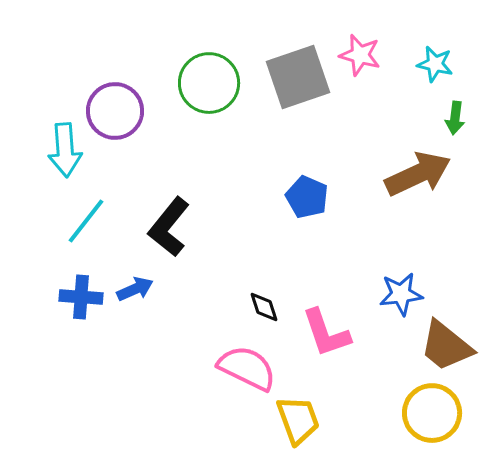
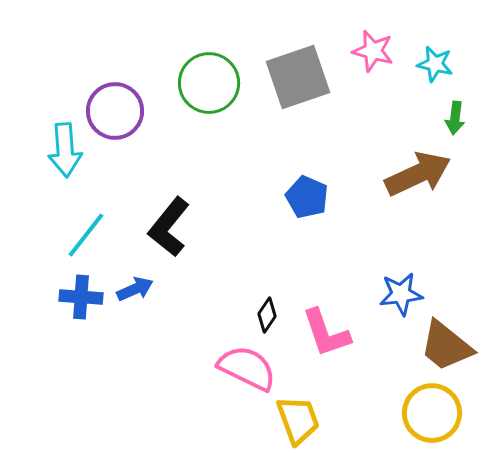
pink star: moved 13 px right, 4 px up
cyan line: moved 14 px down
black diamond: moved 3 px right, 8 px down; rotated 52 degrees clockwise
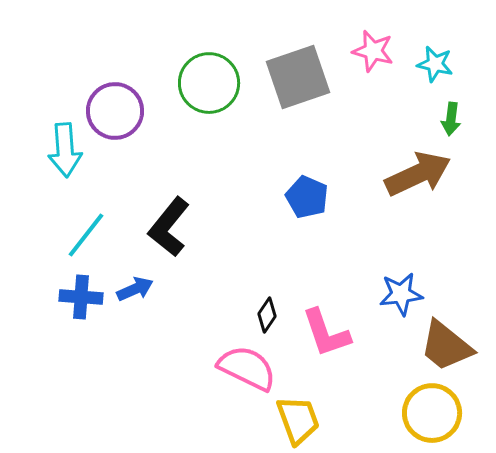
green arrow: moved 4 px left, 1 px down
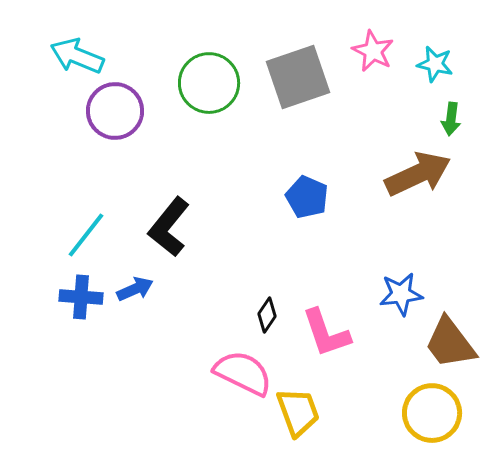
pink star: rotated 12 degrees clockwise
cyan arrow: moved 12 px right, 94 px up; rotated 116 degrees clockwise
brown trapezoid: moved 4 px right, 3 px up; rotated 14 degrees clockwise
pink semicircle: moved 4 px left, 5 px down
yellow trapezoid: moved 8 px up
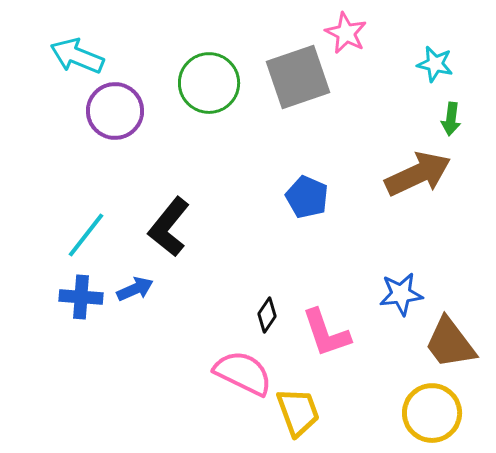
pink star: moved 27 px left, 18 px up
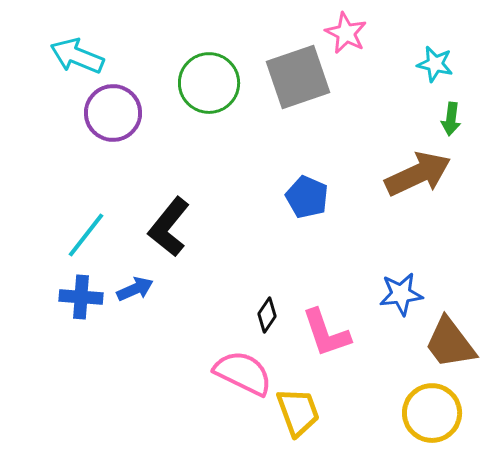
purple circle: moved 2 px left, 2 px down
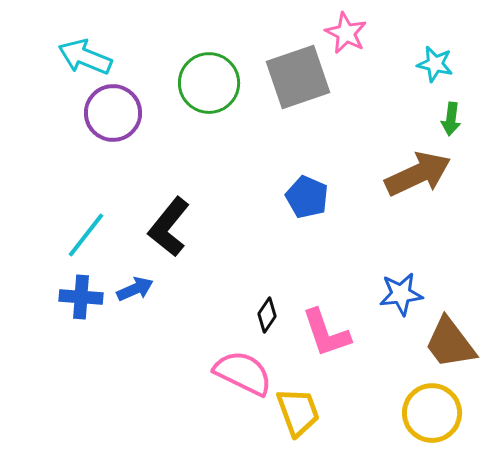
cyan arrow: moved 8 px right, 1 px down
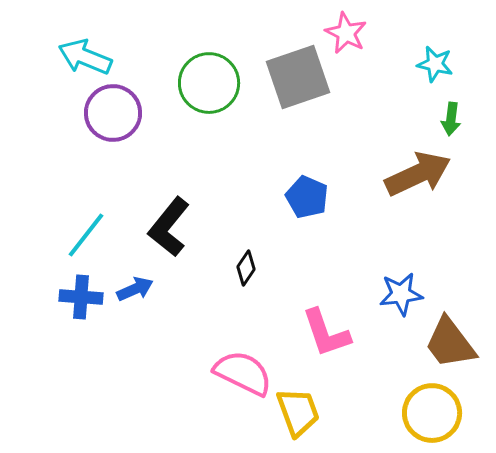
black diamond: moved 21 px left, 47 px up
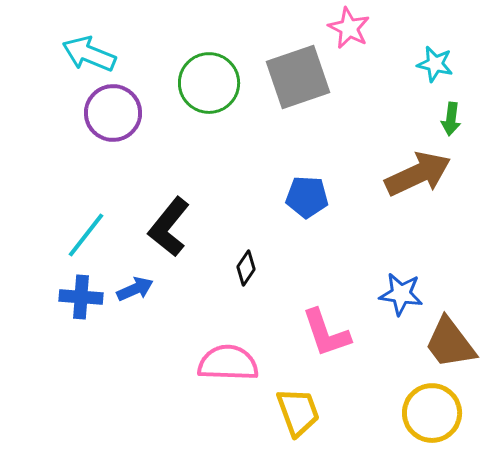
pink star: moved 3 px right, 5 px up
cyan arrow: moved 4 px right, 3 px up
blue pentagon: rotated 21 degrees counterclockwise
blue star: rotated 15 degrees clockwise
pink semicircle: moved 15 px left, 10 px up; rotated 24 degrees counterclockwise
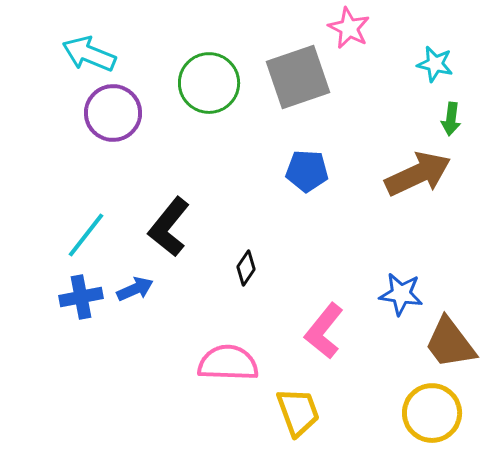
blue pentagon: moved 26 px up
blue cross: rotated 15 degrees counterclockwise
pink L-shape: moved 2 px left, 2 px up; rotated 58 degrees clockwise
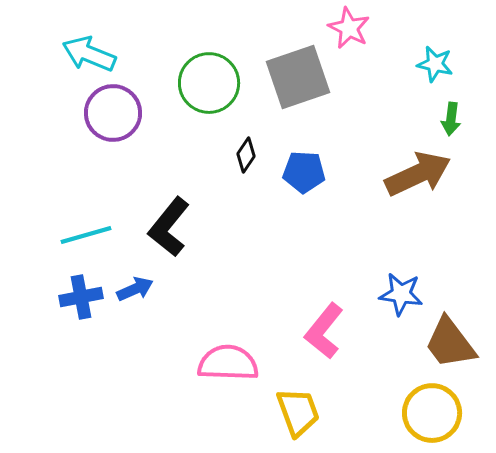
blue pentagon: moved 3 px left, 1 px down
cyan line: rotated 36 degrees clockwise
black diamond: moved 113 px up
